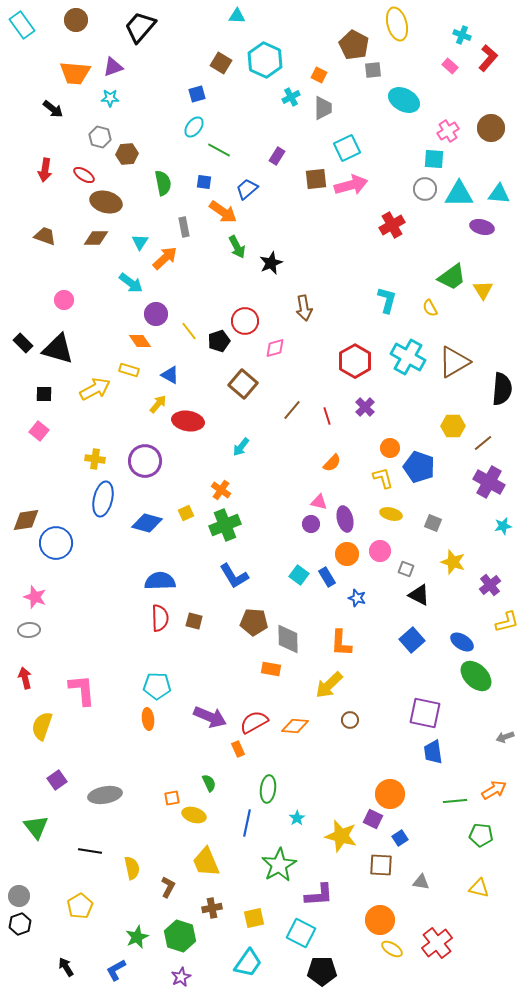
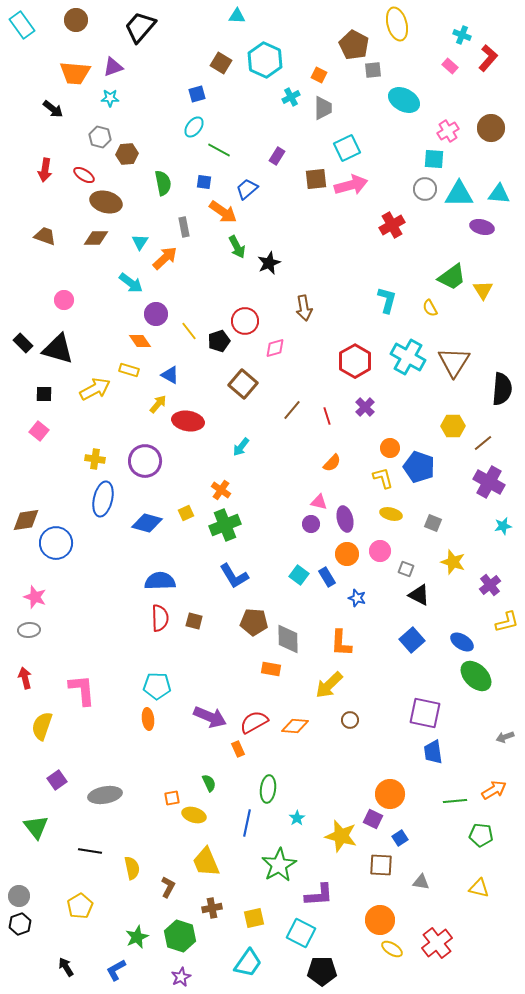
black star at (271, 263): moved 2 px left
brown triangle at (454, 362): rotated 28 degrees counterclockwise
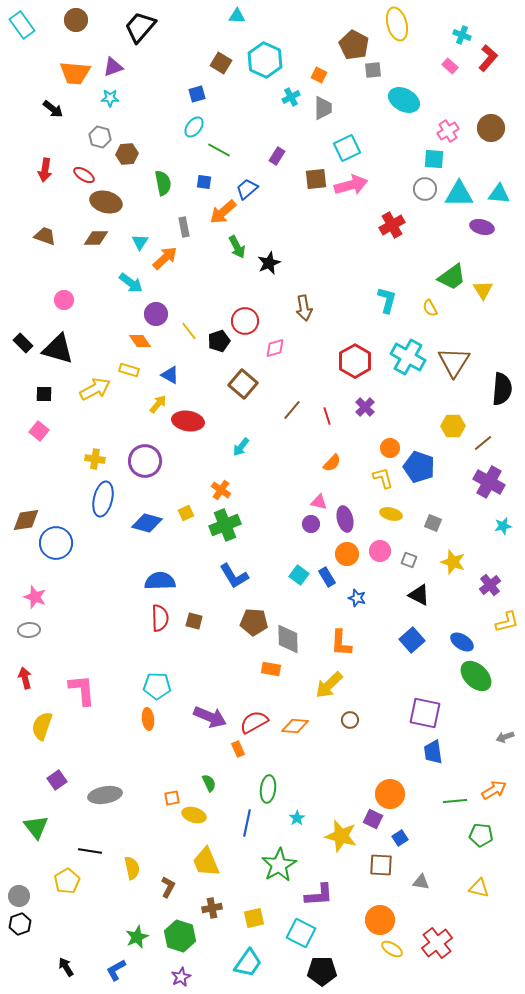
orange arrow at (223, 212): rotated 104 degrees clockwise
gray square at (406, 569): moved 3 px right, 9 px up
yellow pentagon at (80, 906): moved 13 px left, 25 px up
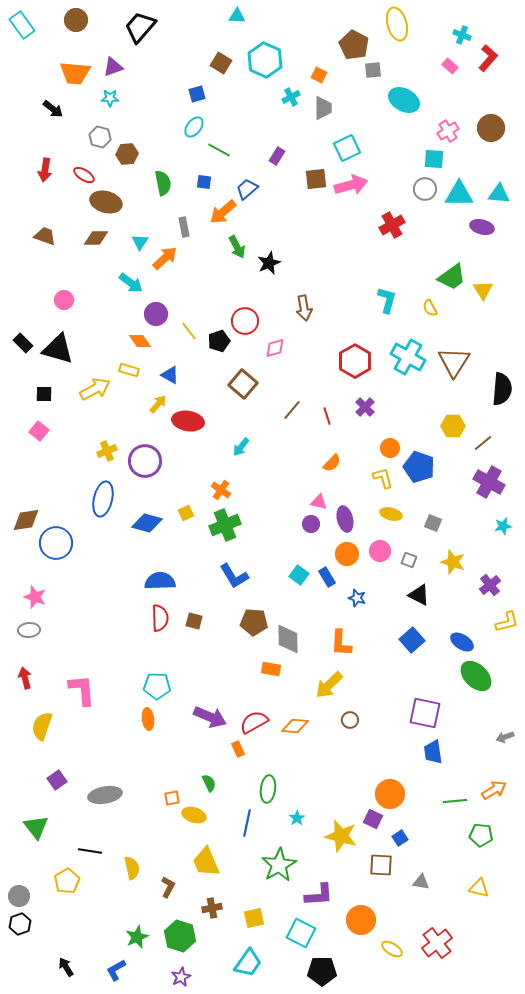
yellow cross at (95, 459): moved 12 px right, 8 px up; rotated 30 degrees counterclockwise
orange circle at (380, 920): moved 19 px left
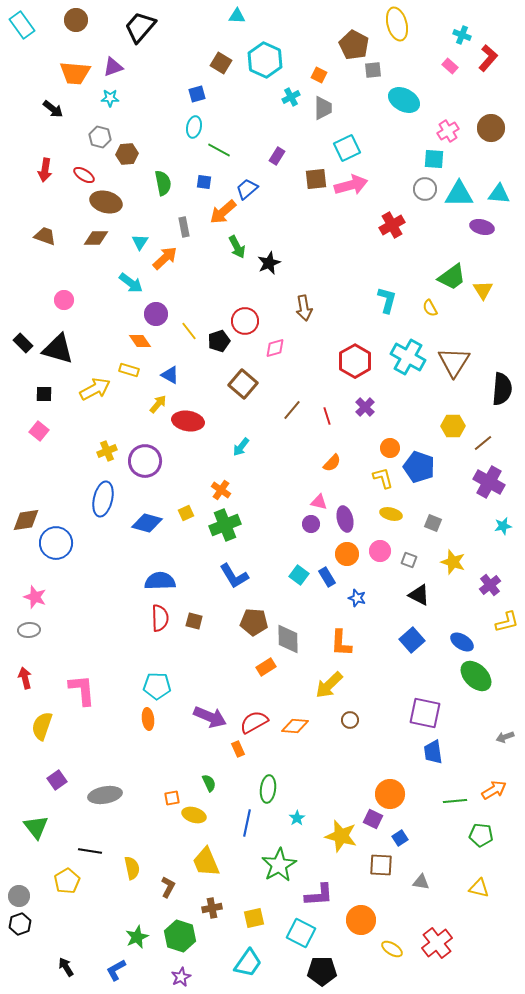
cyan ellipse at (194, 127): rotated 25 degrees counterclockwise
orange rectangle at (271, 669): moved 5 px left, 2 px up; rotated 42 degrees counterclockwise
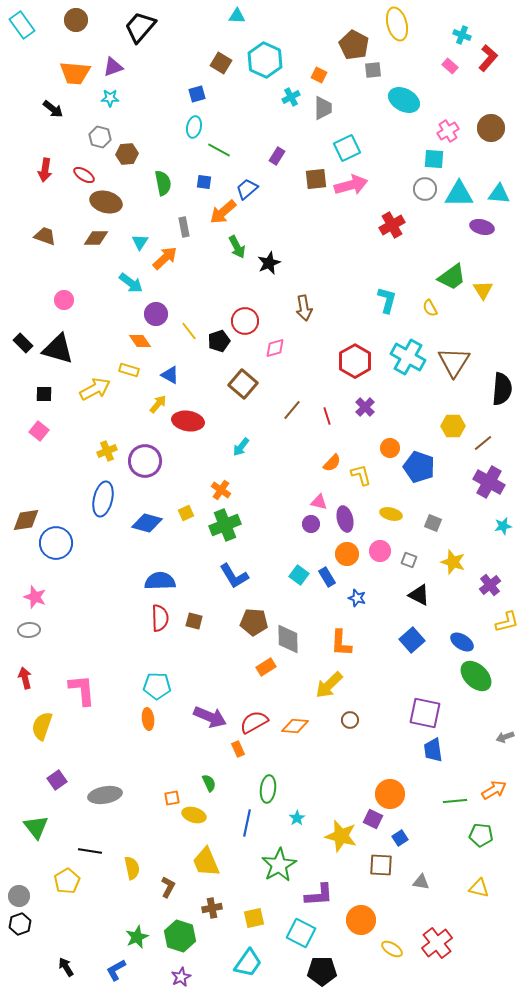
yellow L-shape at (383, 478): moved 22 px left, 3 px up
blue trapezoid at (433, 752): moved 2 px up
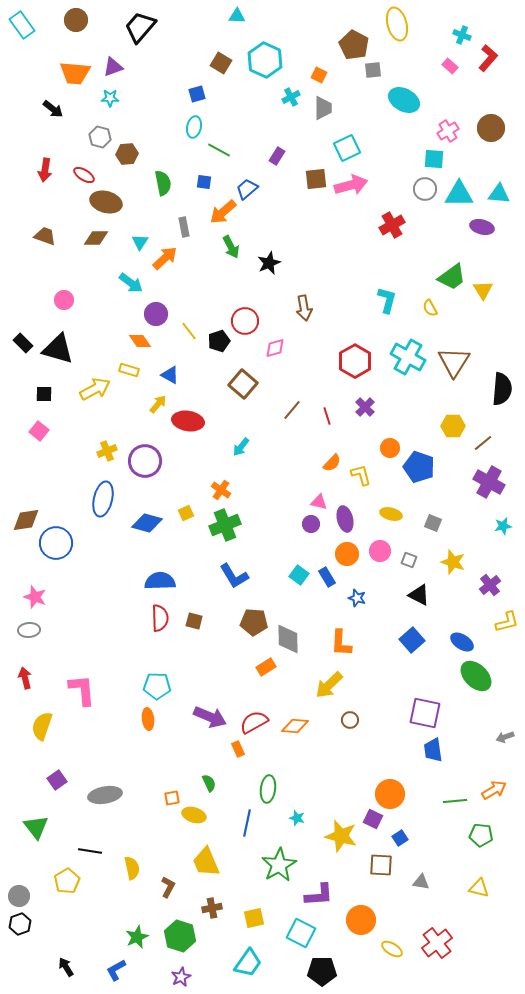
green arrow at (237, 247): moved 6 px left
cyan star at (297, 818): rotated 21 degrees counterclockwise
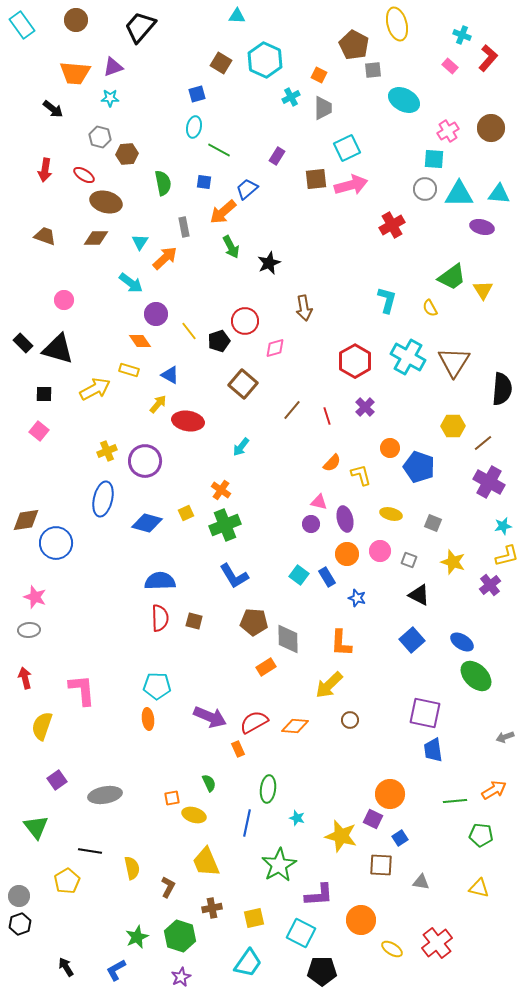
yellow L-shape at (507, 622): moved 66 px up
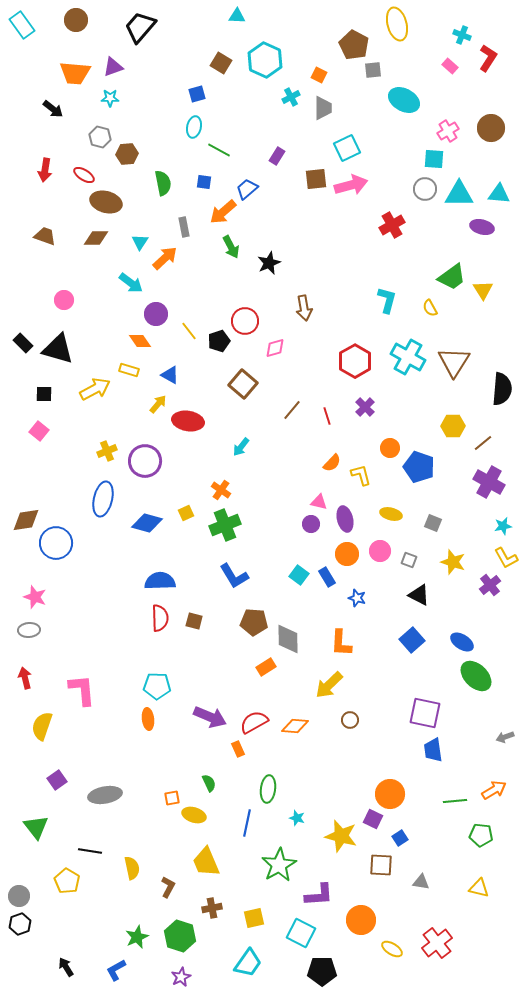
red L-shape at (488, 58): rotated 8 degrees counterclockwise
yellow L-shape at (507, 556): moved 1 px left, 2 px down; rotated 75 degrees clockwise
yellow pentagon at (67, 881): rotated 10 degrees counterclockwise
